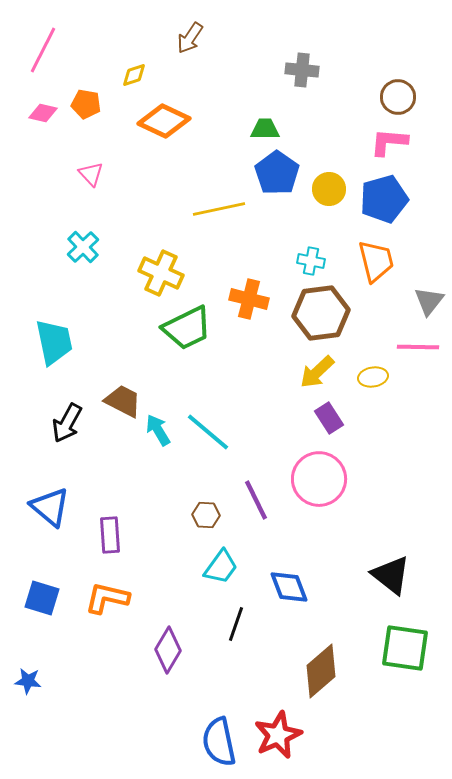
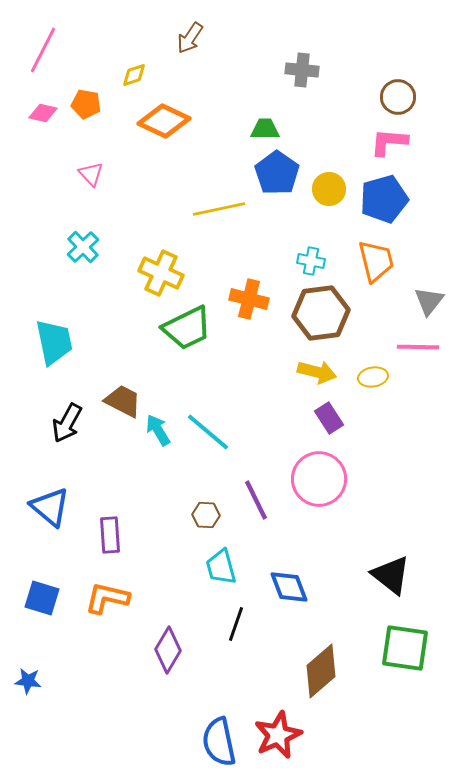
yellow arrow at (317, 372): rotated 123 degrees counterclockwise
cyan trapezoid at (221, 567): rotated 129 degrees clockwise
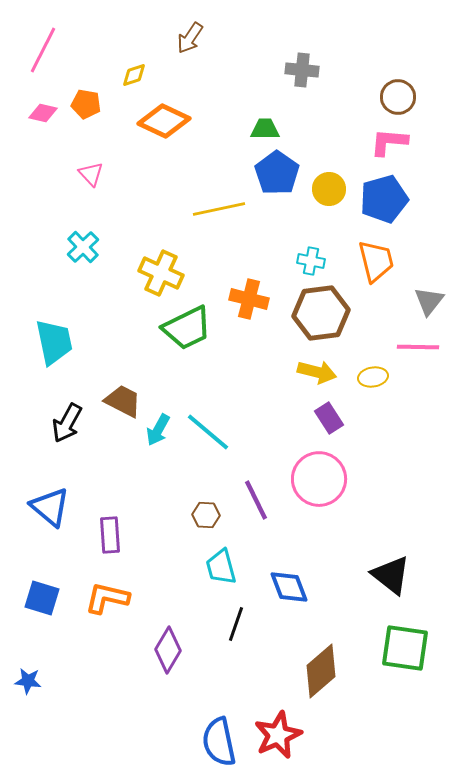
cyan arrow at (158, 430): rotated 120 degrees counterclockwise
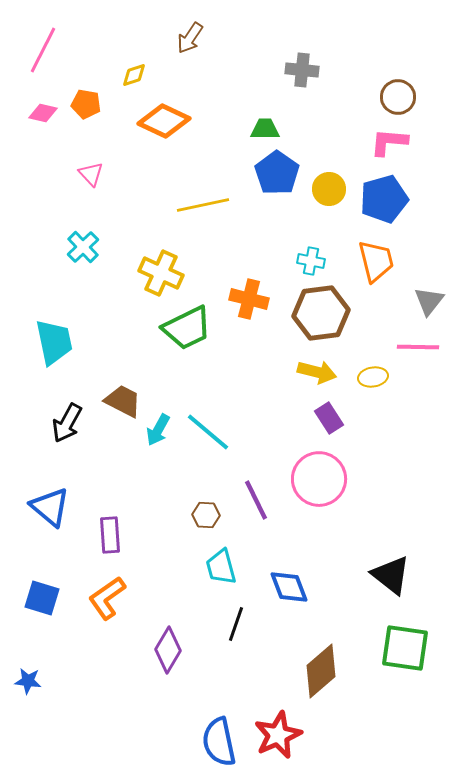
yellow line at (219, 209): moved 16 px left, 4 px up
orange L-shape at (107, 598): rotated 48 degrees counterclockwise
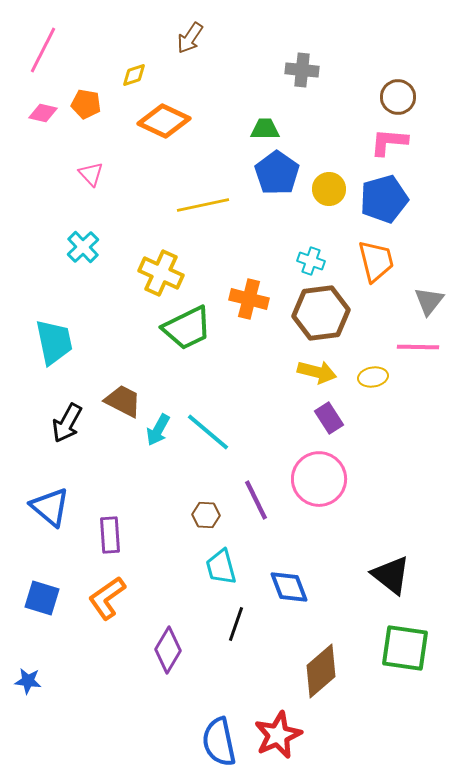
cyan cross at (311, 261): rotated 8 degrees clockwise
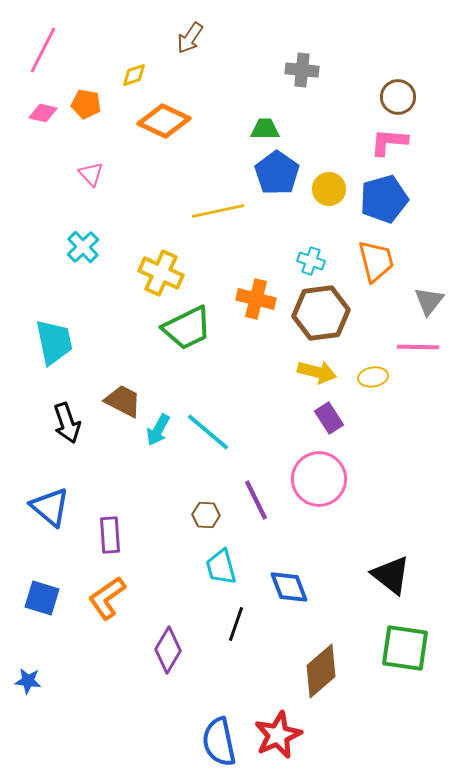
yellow line at (203, 205): moved 15 px right, 6 px down
orange cross at (249, 299): moved 7 px right
black arrow at (67, 423): rotated 48 degrees counterclockwise
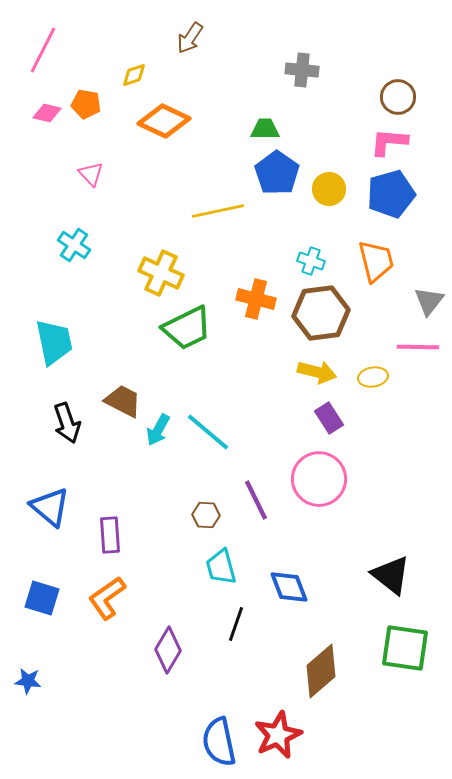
pink diamond at (43, 113): moved 4 px right
blue pentagon at (384, 199): moved 7 px right, 5 px up
cyan cross at (83, 247): moved 9 px left, 2 px up; rotated 12 degrees counterclockwise
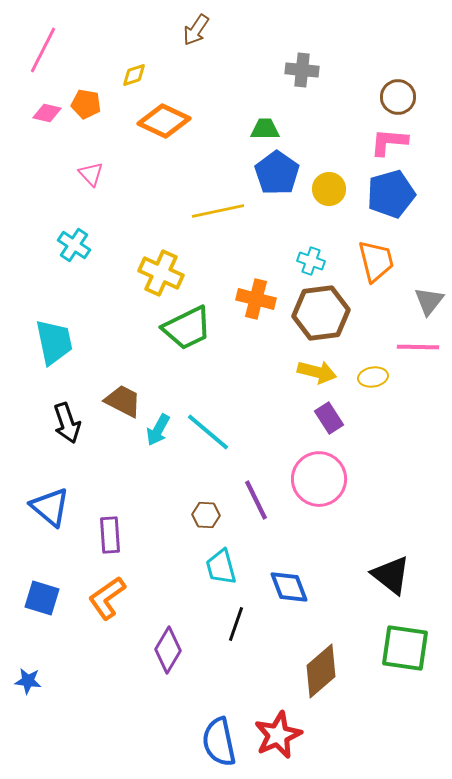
brown arrow at (190, 38): moved 6 px right, 8 px up
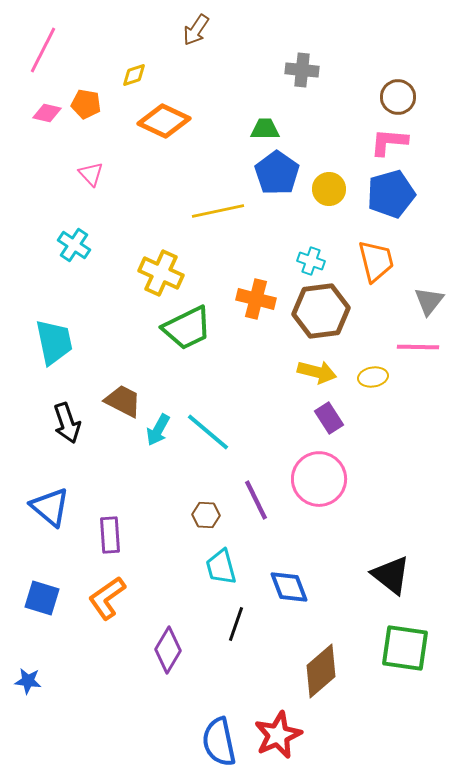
brown hexagon at (321, 313): moved 2 px up
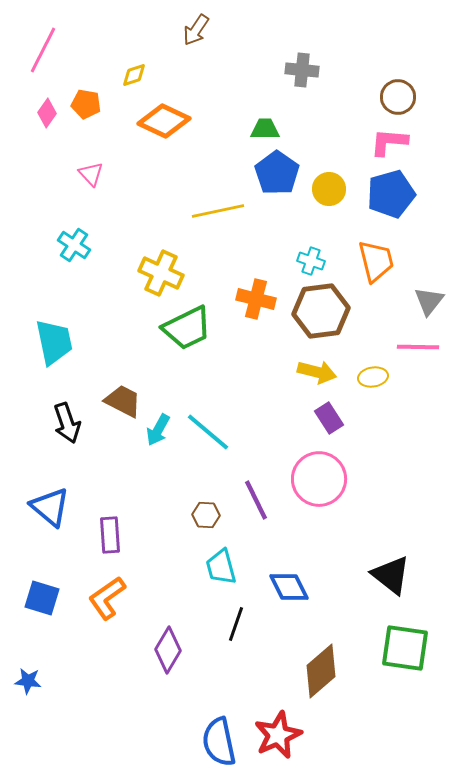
pink diamond at (47, 113): rotated 68 degrees counterclockwise
blue diamond at (289, 587): rotated 6 degrees counterclockwise
